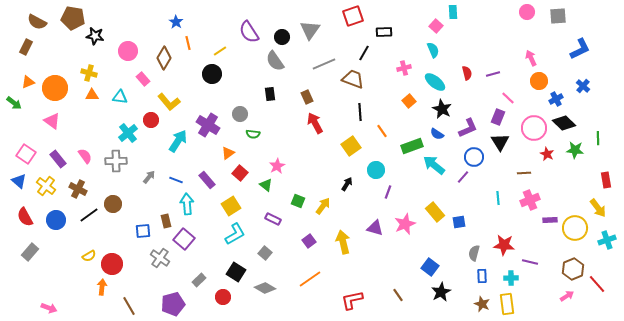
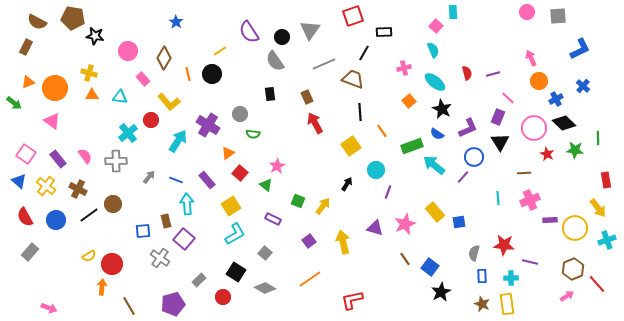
orange line at (188, 43): moved 31 px down
brown line at (398, 295): moved 7 px right, 36 px up
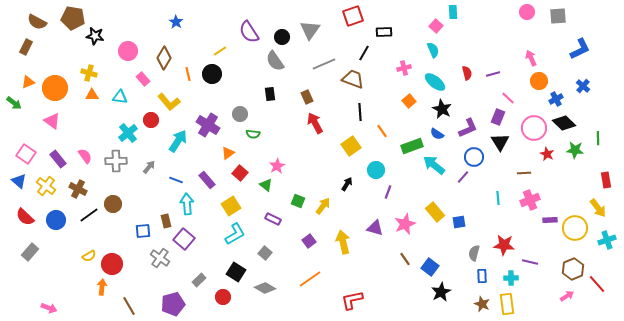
gray arrow at (149, 177): moved 10 px up
red semicircle at (25, 217): rotated 18 degrees counterclockwise
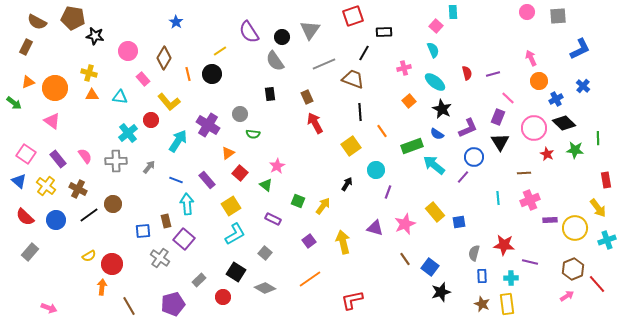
black star at (441, 292): rotated 12 degrees clockwise
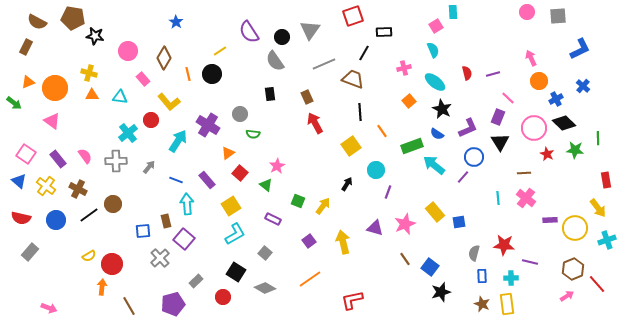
pink square at (436, 26): rotated 16 degrees clockwise
pink cross at (530, 200): moved 4 px left, 2 px up; rotated 30 degrees counterclockwise
red semicircle at (25, 217): moved 4 px left, 1 px down; rotated 30 degrees counterclockwise
gray cross at (160, 258): rotated 12 degrees clockwise
gray rectangle at (199, 280): moved 3 px left, 1 px down
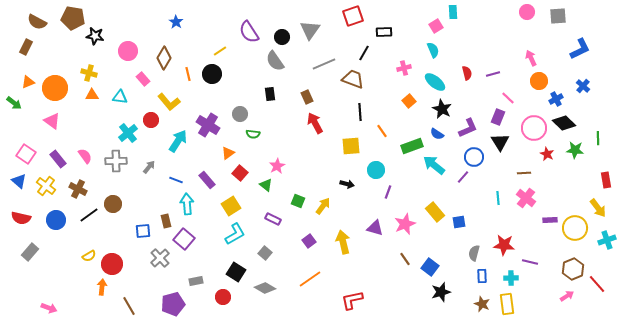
yellow square at (351, 146): rotated 30 degrees clockwise
black arrow at (347, 184): rotated 72 degrees clockwise
gray rectangle at (196, 281): rotated 32 degrees clockwise
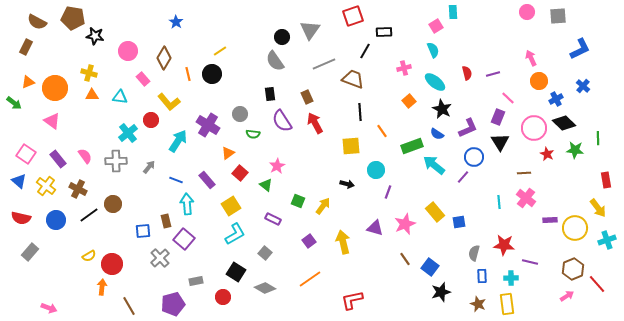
purple semicircle at (249, 32): moved 33 px right, 89 px down
black line at (364, 53): moved 1 px right, 2 px up
cyan line at (498, 198): moved 1 px right, 4 px down
brown star at (482, 304): moved 4 px left
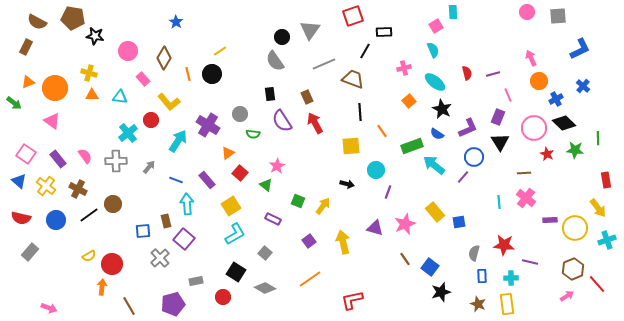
pink line at (508, 98): moved 3 px up; rotated 24 degrees clockwise
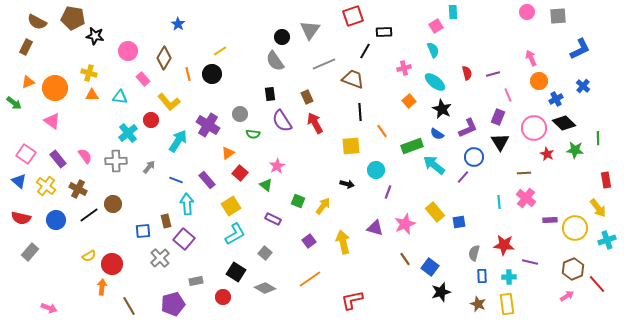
blue star at (176, 22): moved 2 px right, 2 px down
cyan cross at (511, 278): moved 2 px left, 1 px up
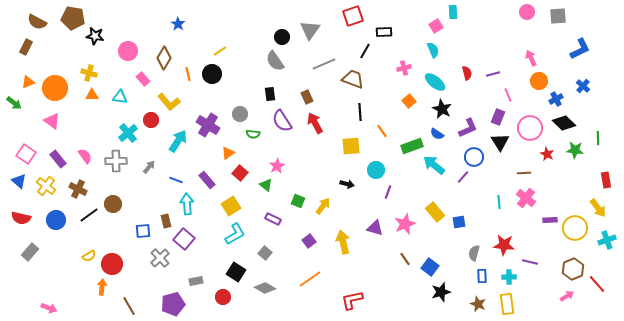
pink circle at (534, 128): moved 4 px left
